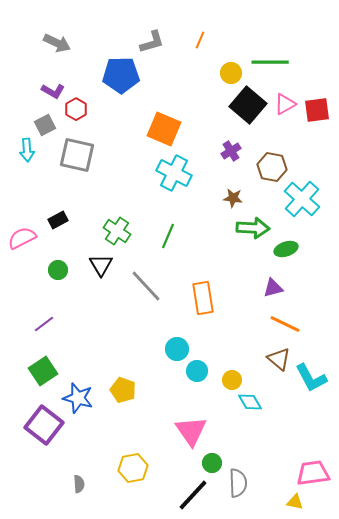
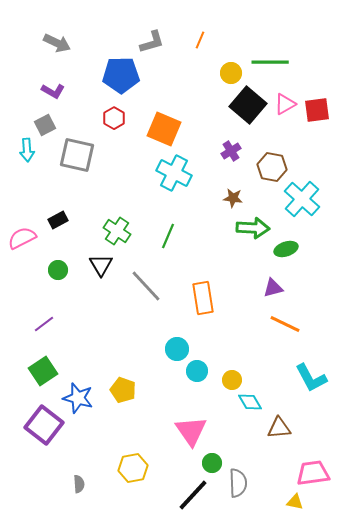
red hexagon at (76, 109): moved 38 px right, 9 px down
brown triangle at (279, 359): moved 69 px down; rotated 45 degrees counterclockwise
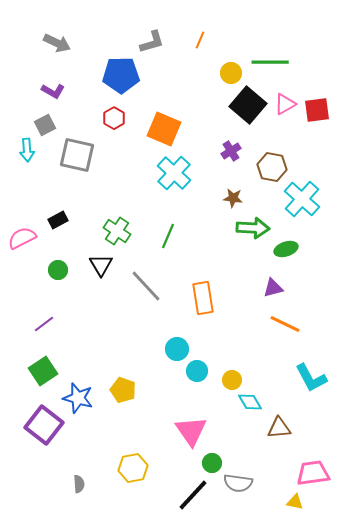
cyan cross at (174, 173): rotated 16 degrees clockwise
gray semicircle at (238, 483): rotated 100 degrees clockwise
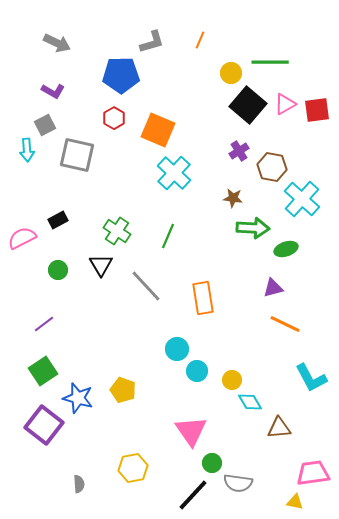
orange square at (164, 129): moved 6 px left, 1 px down
purple cross at (231, 151): moved 8 px right
